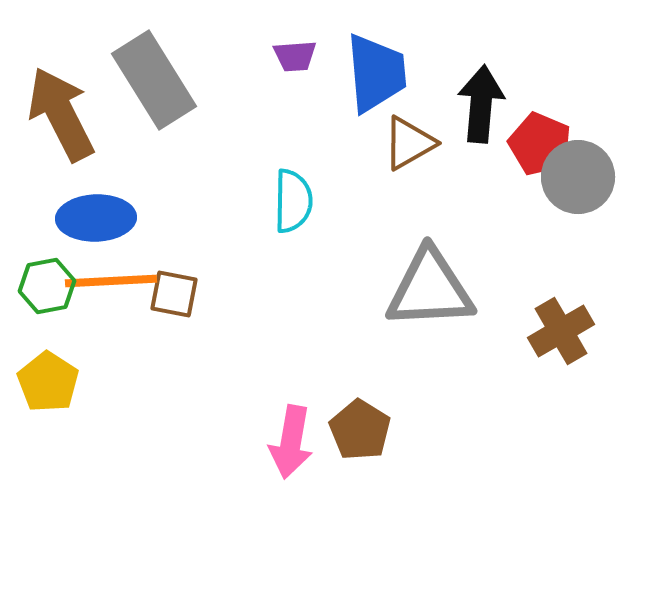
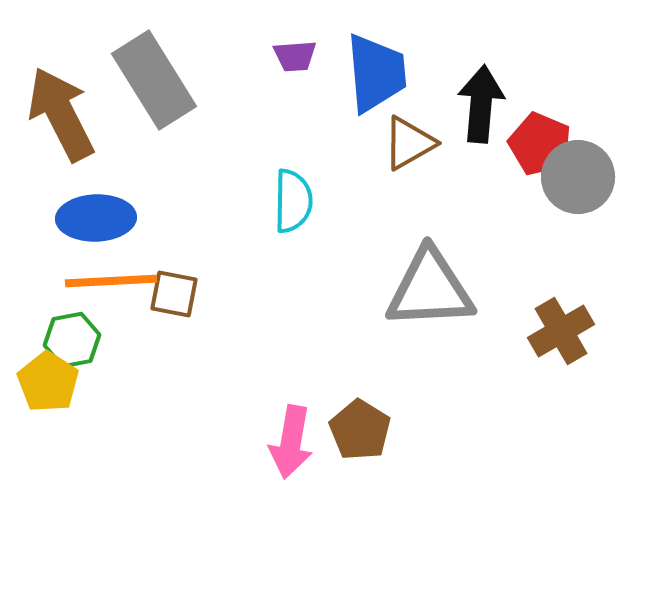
green hexagon: moved 25 px right, 54 px down
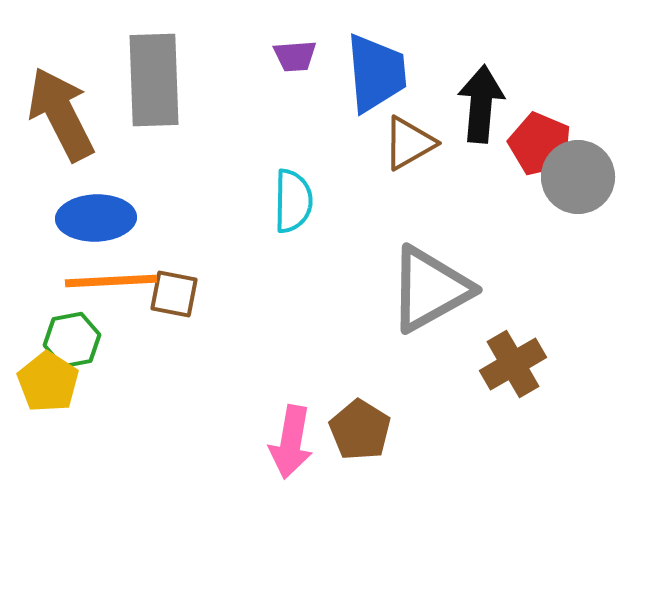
gray rectangle: rotated 30 degrees clockwise
gray triangle: rotated 26 degrees counterclockwise
brown cross: moved 48 px left, 33 px down
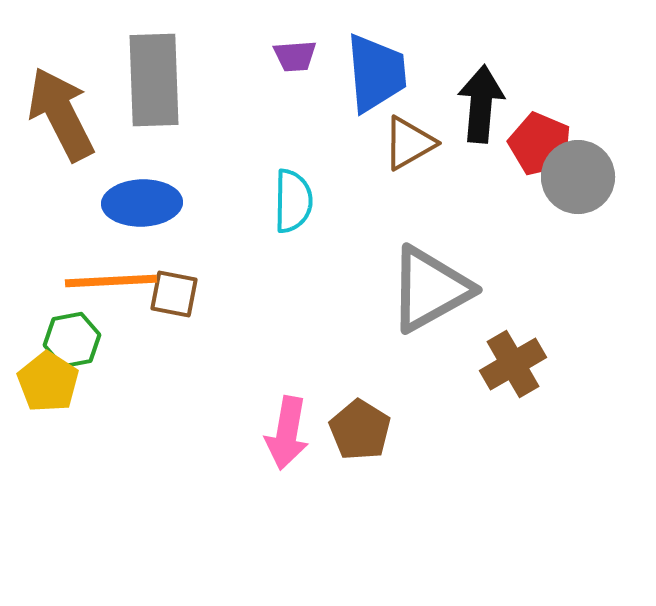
blue ellipse: moved 46 px right, 15 px up
pink arrow: moved 4 px left, 9 px up
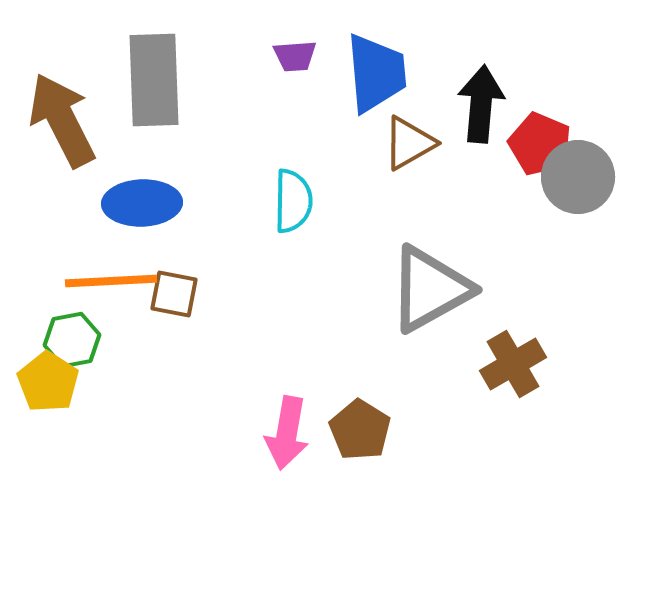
brown arrow: moved 1 px right, 6 px down
